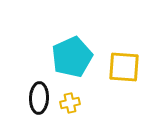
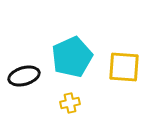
black ellipse: moved 15 px left, 22 px up; rotated 72 degrees clockwise
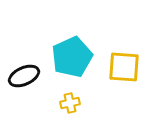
black ellipse: rotated 8 degrees counterclockwise
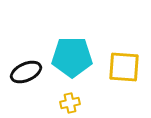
cyan pentagon: rotated 24 degrees clockwise
black ellipse: moved 2 px right, 4 px up
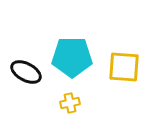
black ellipse: rotated 52 degrees clockwise
